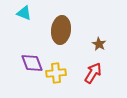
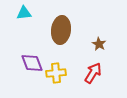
cyan triangle: rotated 28 degrees counterclockwise
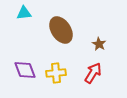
brown ellipse: rotated 40 degrees counterclockwise
purple diamond: moved 7 px left, 7 px down
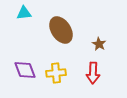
red arrow: rotated 150 degrees clockwise
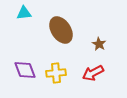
red arrow: rotated 60 degrees clockwise
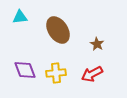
cyan triangle: moved 4 px left, 4 px down
brown ellipse: moved 3 px left
brown star: moved 2 px left
red arrow: moved 1 px left, 1 px down
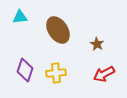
purple diamond: rotated 40 degrees clockwise
red arrow: moved 12 px right
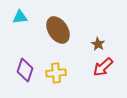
brown star: moved 1 px right
red arrow: moved 1 px left, 7 px up; rotated 15 degrees counterclockwise
